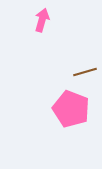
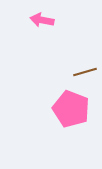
pink arrow: rotated 95 degrees counterclockwise
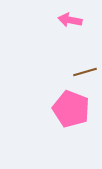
pink arrow: moved 28 px right
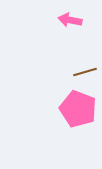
pink pentagon: moved 7 px right
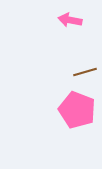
pink pentagon: moved 1 px left, 1 px down
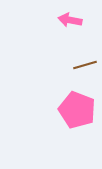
brown line: moved 7 px up
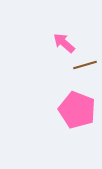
pink arrow: moved 6 px left, 23 px down; rotated 30 degrees clockwise
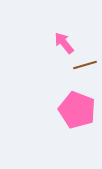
pink arrow: rotated 10 degrees clockwise
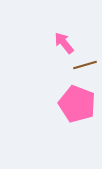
pink pentagon: moved 6 px up
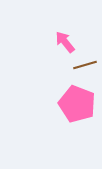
pink arrow: moved 1 px right, 1 px up
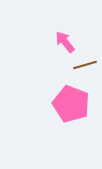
pink pentagon: moved 6 px left
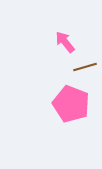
brown line: moved 2 px down
